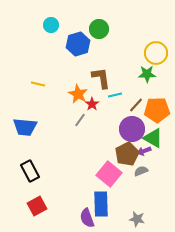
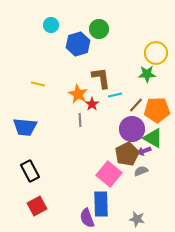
gray line: rotated 40 degrees counterclockwise
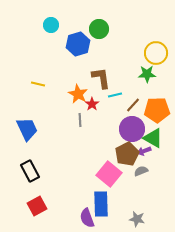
brown line: moved 3 px left
blue trapezoid: moved 2 px right, 2 px down; rotated 120 degrees counterclockwise
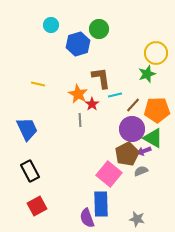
green star: rotated 18 degrees counterclockwise
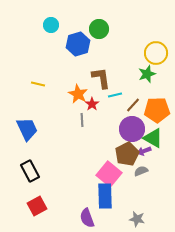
gray line: moved 2 px right
blue rectangle: moved 4 px right, 8 px up
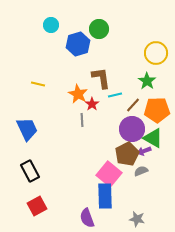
green star: moved 7 px down; rotated 18 degrees counterclockwise
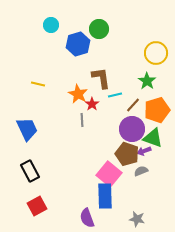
orange pentagon: rotated 15 degrees counterclockwise
green triangle: rotated 10 degrees counterclockwise
brown pentagon: rotated 25 degrees counterclockwise
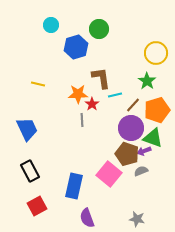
blue hexagon: moved 2 px left, 3 px down
orange star: rotated 30 degrees counterclockwise
purple circle: moved 1 px left, 1 px up
blue rectangle: moved 31 px left, 10 px up; rotated 15 degrees clockwise
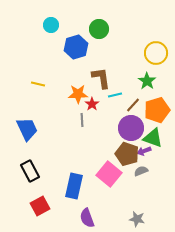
red square: moved 3 px right
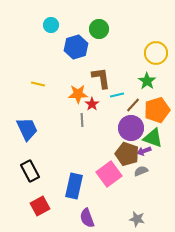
cyan line: moved 2 px right
pink square: rotated 15 degrees clockwise
